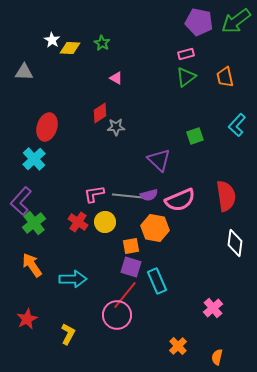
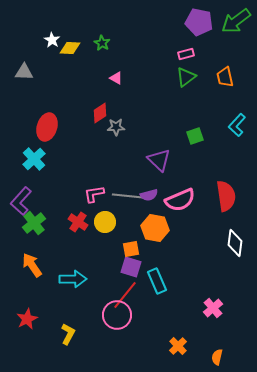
orange square: moved 3 px down
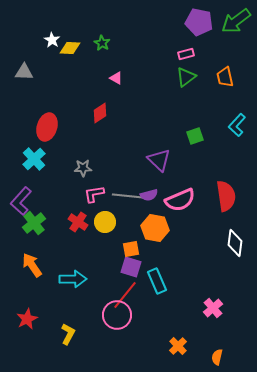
gray star: moved 33 px left, 41 px down
